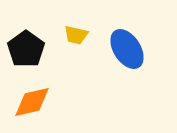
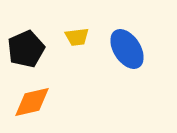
yellow trapezoid: moved 1 px right, 2 px down; rotated 20 degrees counterclockwise
black pentagon: rotated 12 degrees clockwise
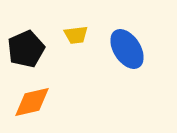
yellow trapezoid: moved 1 px left, 2 px up
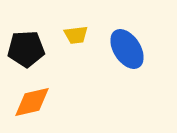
black pentagon: rotated 21 degrees clockwise
